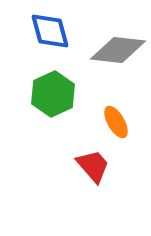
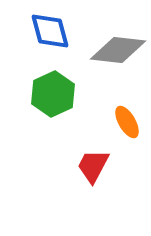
orange ellipse: moved 11 px right
red trapezoid: rotated 111 degrees counterclockwise
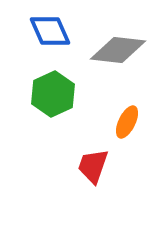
blue diamond: rotated 9 degrees counterclockwise
orange ellipse: rotated 56 degrees clockwise
red trapezoid: rotated 9 degrees counterclockwise
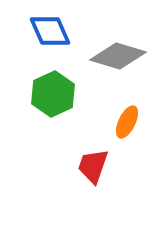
gray diamond: moved 6 px down; rotated 10 degrees clockwise
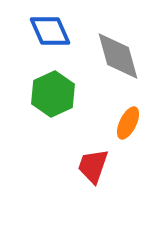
gray diamond: rotated 58 degrees clockwise
orange ellipse: moved 1 px right, 1 px down
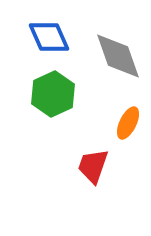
blue diamond: moved 1 px left, 6 px down
gray diamond: rotated 4 degrees counterclockwise
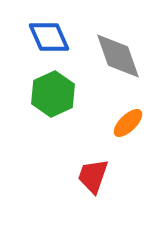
orange ellipse: rotated 20 degrees clockwise
red trapezoid: moved 10 px down
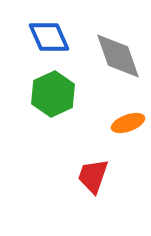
orange ellipse: rotated 24 degrees clockwise
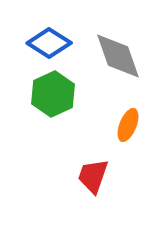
blue diamond: moved 6 px down; rotated 33 degrees counterclockwise
orange ellipse: moved 2 px down; rotated 48 degrees counterclockwise
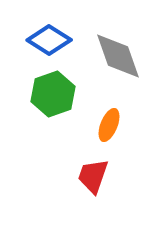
blue diamond: moved 3 px up
green hexagon: rotated 6 degrees clockwise
orange ellipse: moved 19 px left
